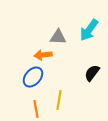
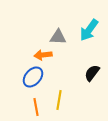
orange line: moved 2 px up
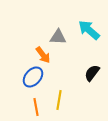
cyan arrow: rotated 95 degrees clockwise
orange arrow: rotated 120 degrees counterclockwise
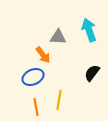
cyan arrow: rotated 30 degrees clockwise
blue ellipse: rotated 25 degrees clockwise
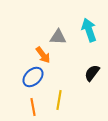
blue ellipse: rotated 20 degrees counterclockwise
orange line: moved 3 px left
